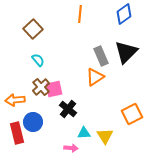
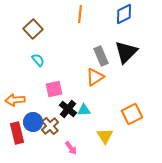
blue diamond: rotated 10 degrees clockwise
brown cross: moved 9 px right, 39 px down
cyan triangle: moved 23 px up
pink arrow: rotated 48 degrees clockwise
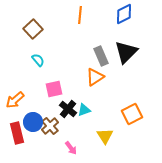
orange line: moved 1 px down
orange arrow: rotated 36 degrees counterclockwise
cyan triangle: rotated 16 degrees counterclockwise
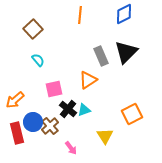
orange triangle: moved 7 px left, 3 px down
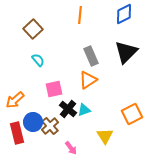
gray rectangle: moved 10 px left
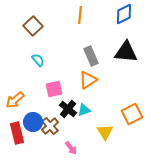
brown square: moved 3 px up
black triangle: rotated 50 degrees clockwise
yellow triangle: moved 4 px up
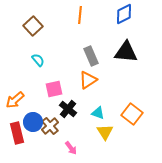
cyan triangle: moved 14 px right, 3 px down; rotated 40 degrees clockwise
orange square: rotated 25 degrees counterclockwise
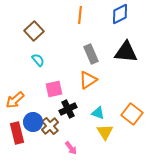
blue diamond: moved 4 px left
brown square: moved 1 px right, 5 px down
gray rectangle: moved 2 px up
black cross: rotated 24 degrees clockwise
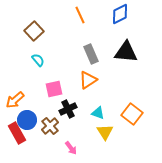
orange line: rotated 30 degrees counterclockwise
blue circle: moved 6 px left, 2 px up
red rectangle: rotated 15 degrees counterclockwise
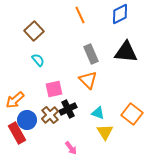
orange triangle: rotated 42 degrees counterclockwise
brown cross: moved 11 px up
